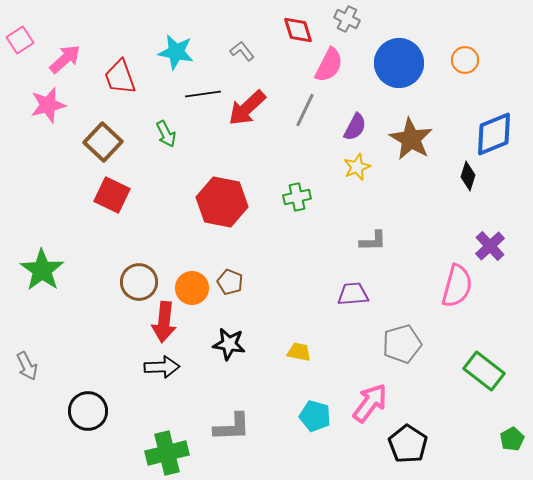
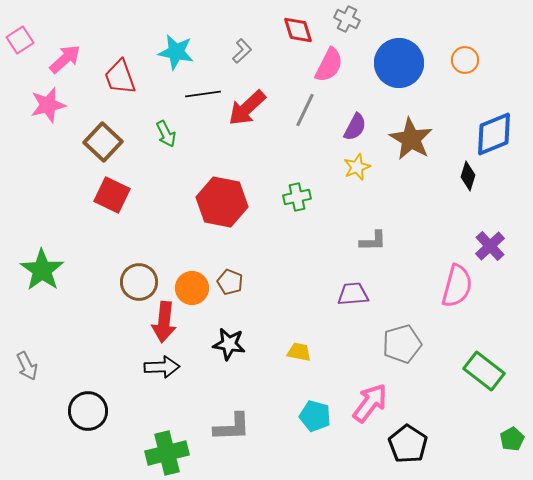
gray L-shape at (242, 51): rotated 85 degrees clockwise
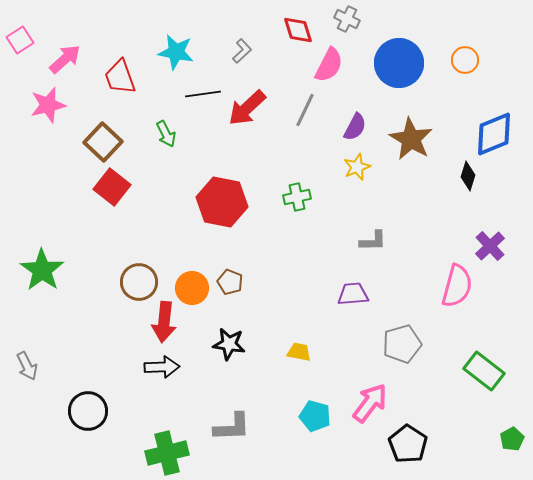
red square at (112, 195): moved 8 px up; rotated 12 degrees clockwise
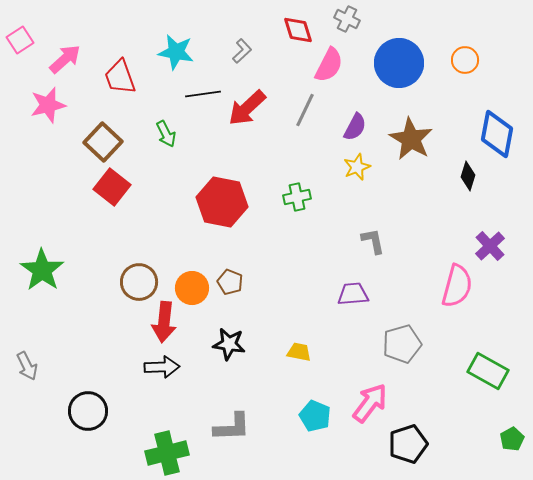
blue diamond at (494, 134): moved 3 px right; rotated 57 degrees counterclockwise
gray L-shape at (373, 241): rotated 100 degrees counterclockwise
green rectangle at (484, 371): moved 4 px right; rotated 9 degrees counterclockwise
cyan pentagon at (315, 416): rotated 8 degrees clockwise
black pentagon at (408, 444): rotated 21 degrees clockwise
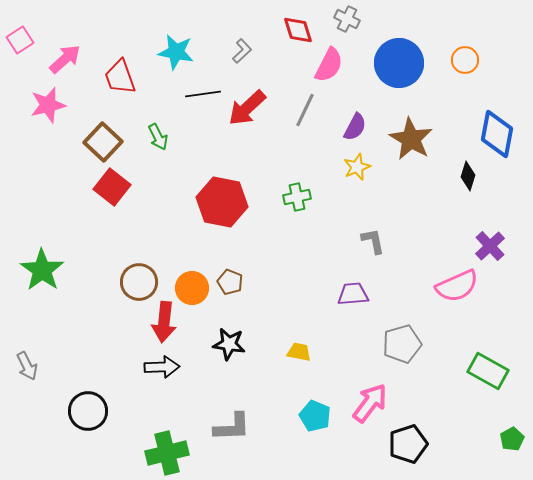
green arrow at (166, 134): moved 8 px left, 3 px down
pink semicircle at (457, 286): rotated 51 degrees clockwise
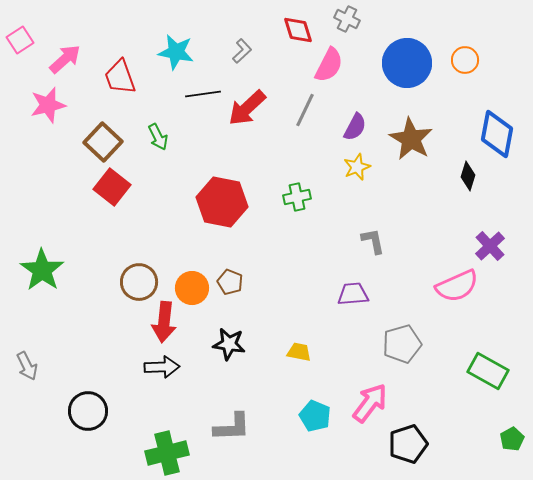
blue circle at (399, 63): moved 8 px right
